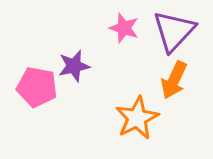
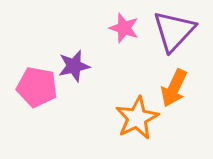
orange arrow: moved 8 px down
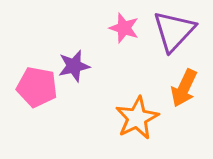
orange arrow: moved 10 px right
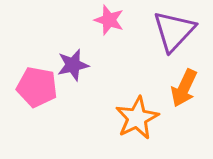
pink star: moved 15 px left, 8 px up
purple star: moved 1 px left, 1 px up
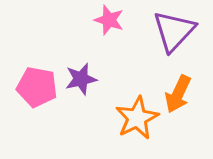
purple star: moved 8 px right, 14 px down
orange arrow: moved 6 px left, 6 px down
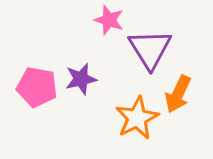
purple triangle: moved 24 px left, 18 px down; rotated 15 degrees counterclockwise
